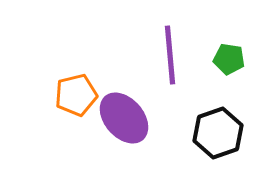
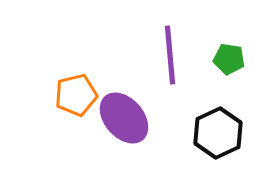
black hexagon: rotated 6 degrees counterclockwise
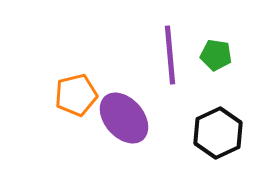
green pentagon: moved 13 px left, 4 px up
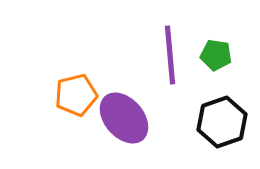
black hexagon: moved 4 px right, 11 px up; rotated 6 degrees clockwise
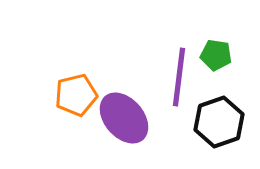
purple line: moved 9 px right, 22 px down; rotated 12 degrees clockwise
black hexagon: moved 3 px left
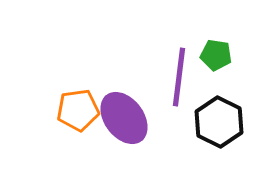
orange pentagon: moved 2 px right, 15 px down; rotated 6 degrees clockwise
purple ellipse: rotated 4 degrees clockwise
black hexagon: rotated 15 degrees counterclockwise
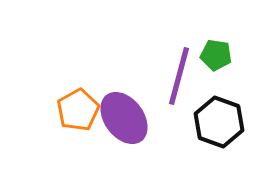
purple line: moved 1 px up; rotated 8 degrees clockwise
orange pentagon: rotated 21 degrees counterclockwise
black hexagon: rotated 6 degrees counterclockwise
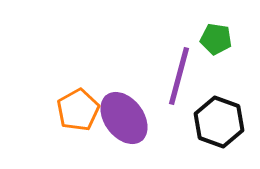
green pentagon: moved 16 px up
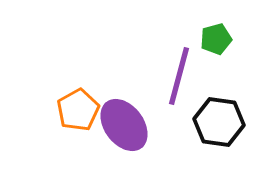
green pentagon: rotated 24 degrees counterclockwise
purple ellipse: moved 7 px down
black hexagon: rotated 12 degrees counterclockwise
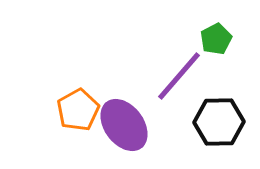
green pentagon: rotated 12 degrees counterclockwise
purple line: rotated 26 degrees clockwise
black hexagon: rotated 9 degrees counterclockwise
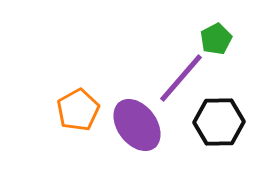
purple line: moved 2 px right, 2 px down
purple ellipse: moved 13 px right
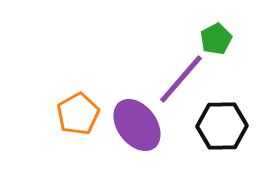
purple line: moved 1 px down
orange pentagon: moved 4 px down
black hexagon: moved 3 px right, 4 px down
